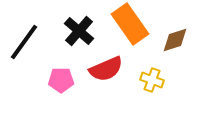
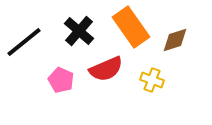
orange rectangle: moved 1 px right, 3 px down
black line: rotated 15 degrees clockwise
pink pentagon: rotated 25 degrees clockwise
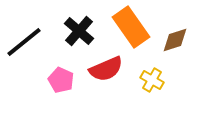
yellow cross: rotated 10 degrees clockwise
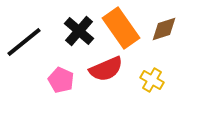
orange rectangle: moved 10 px left, 1 px down
brown diamond: moved 11 px left, 11 px up
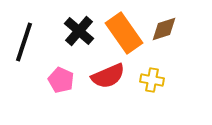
orange rectangle: moved 3 px right, 5 px down
black line: rotated 33 degrees counterclockwise
red semicircle: moved 2 px right, 7 px down
yellow cross: rotated 20 degrees counterclockwise
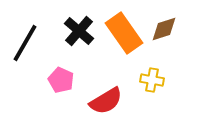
black line: moved 1 px right, 1 px down; rotated 12 degrees clockwise
red semicircle: moved 2 px left, 25 px down; rotated 8 degrees counterclockwise
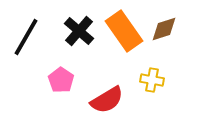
orange rectangle: moved 2 px up
black line: moved 1 px right, 6 px up
pink pentagon: rotated 10 degrees clockwise
red semicircle: moved 1 px right, 1 px up
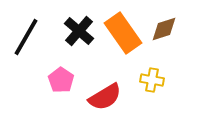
orange rectangle: moved 1 px left, 2 px down
red semicircle: moved 2 px left, 3 px up
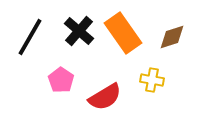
brown diamond: moved 8 px right, 8 px down
black line: moved 4 px right
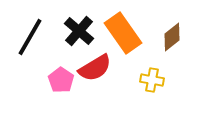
brown diamond: rotated 20 degrees counterclockwise
red semicircle: moved 10 px left, 29 px up
